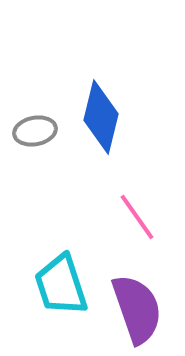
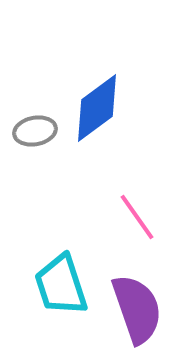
blue diamond: moved 4 px left, 9 px up; rotated 40 degrees clockwise
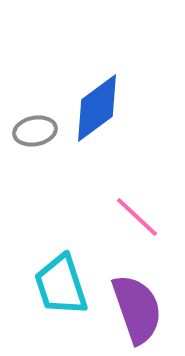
pink line: rotated 12 degrees counterclockwise
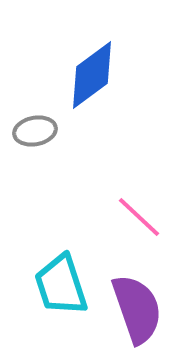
blue diamond: moved 5 px left, 33 px up
pink line: moved 2 px right
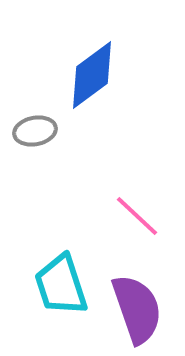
pink line: moved 2 px left, 1 px up
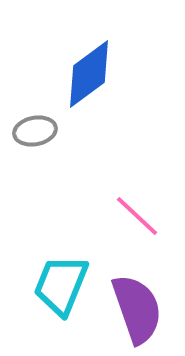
blue diamond: moved 3 px left, 1 px up
cyan trapezoid: rotated 40 degrees clockwise
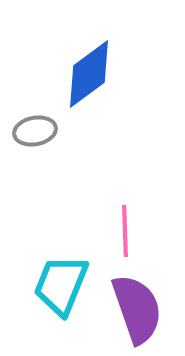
pink line: moved 12 px left, 15 px down; rotated 45 degrees clockwise
